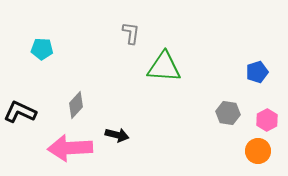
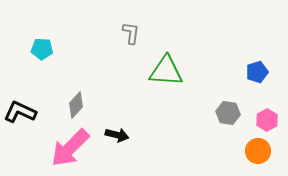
green triangle: moved 2 px right, 4 px down
pink arrow: rotated 42 degrees counterclockwise
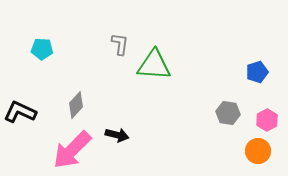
gray L-shape: moved 11 px left, 11 px down
green triangle: moved 12 px left, 6 px up
pink arrow: moved 2 px right, 2 px down
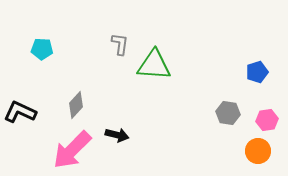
pink hexagon: rotated 20 degrees clockwise
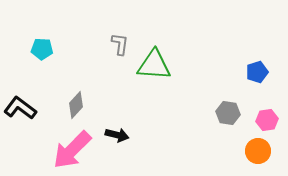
black L-shape: moved 4 px up; rotated 12 degrees clockwise
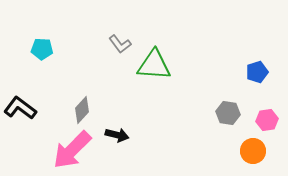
gray L-shape: rotated 135 degrees clockwise
gray diamond: moved 6 px right, 5 px down
orange circle: moved 5 px left
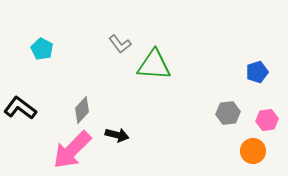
cyan pentagon: rotated 25 degrees clockwise
gray hexagon: rotated 15 degrees counterclockwise
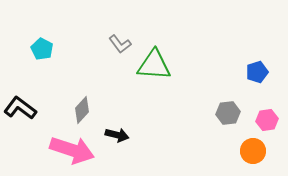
pink arrow: rotated 117 degrees counterclockwise
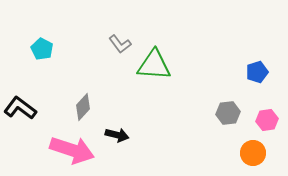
gray diamond: moved 1 px right, 3 px up
orange circle: moved 2 px down
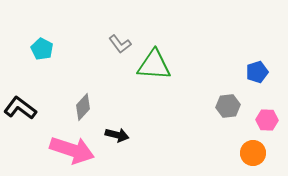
gray hexagon: moved 7 px up
pink hexagon: rotated 10 degrees clockwise
